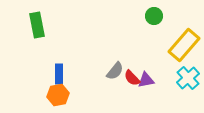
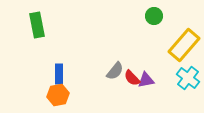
cyan cross: rotated 10 degrees counterclockwise
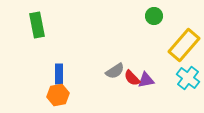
gray semicircle: rotated 18 degrees clockwise
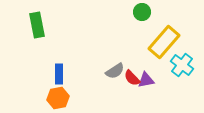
green circle: moved 12 px left, 4 px up
yellow rectangle: moved 20 px left, 3 px up
cyan cross: moved 6 px left, 13 px up
orange hexagon: moved 3 px down
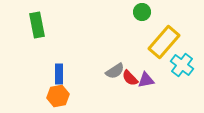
red semicircle: moved 2 px left
orange hexagon: moved 2 px up
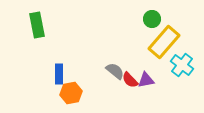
green circle: moved 10 px right, 7 px down
gray semicircle: rotated 108 degrees counterclockwise
red semicircle: moved 2 px down
orange hexagon: moved 13 px right, 3 px up
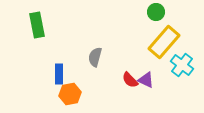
green circle: moved 4 px right, 7 px up
gray semicircle: moved 20 px left, 14 px up; rotated 114 degrees counterclockwise
purple triangle: rotated 36 degrees clockwise
orange hexagon: moved 1 px left, 1 px down
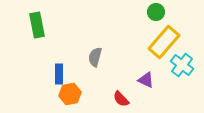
red semicircle: moved 9 px left, 19 px down
